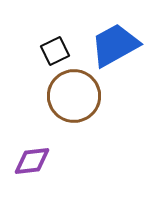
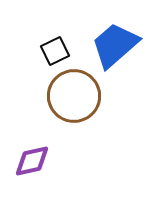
blue trapezoid: rotated 12 degrees counterclockwise
purple diamond: rotated 6 degrees counterclockwise
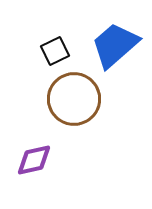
brown circle: moved 3 px down
purple diamond: moved 2 px right, 1 px up
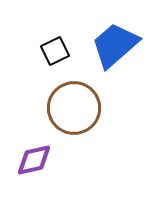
brown circle: moved 9 px down
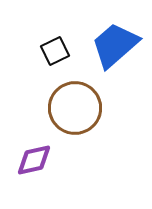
brown circle: moved 1 px right
